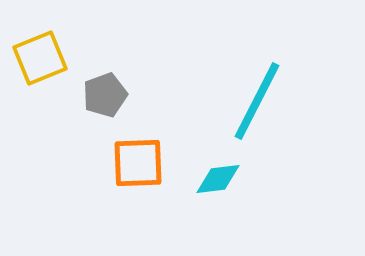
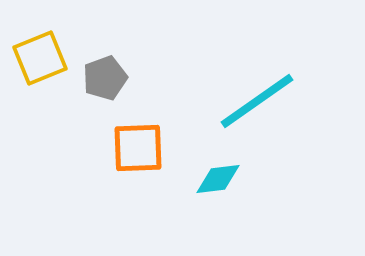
gray pentagon: moved 17 px up
cyan line: rotated 28 degrees clockwise
orange square: moved 15 px up
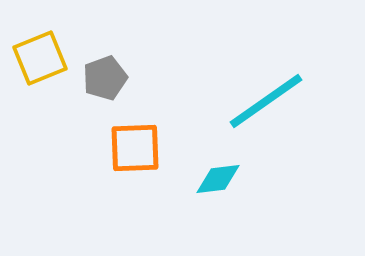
cyan line: moved 9 px right
orange square: moved 3 px left
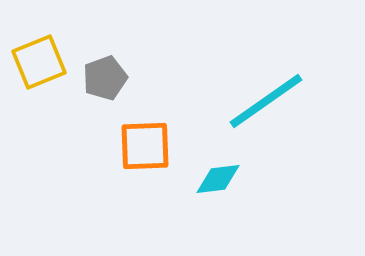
yellow square: moved 1 px left, 4 px down
orange square: moved 10 px right, 2 px up
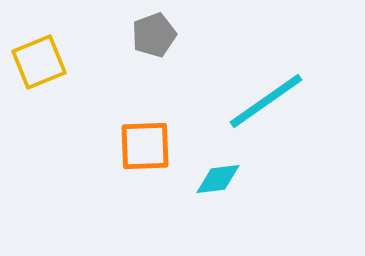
gray pentagon: moved 49 px right, 43 px up
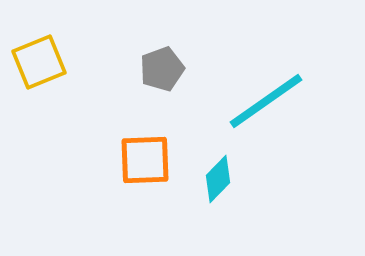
gray pentagon: moved 8 px right, 34 px down
orange square: moved 14 px down
cyan diamond: rotated 39 degrees counterclockwise
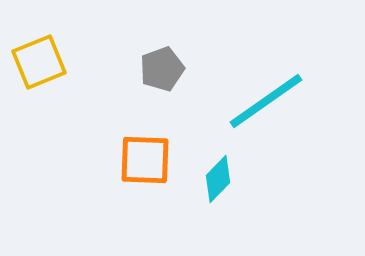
orange square: rotated 4 degrees clockwise
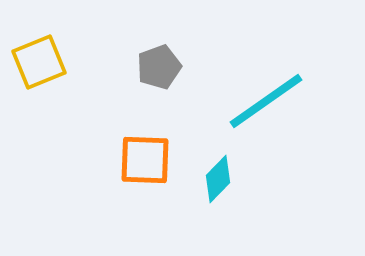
gray pentagon: moved 3 px left, 2 px up
